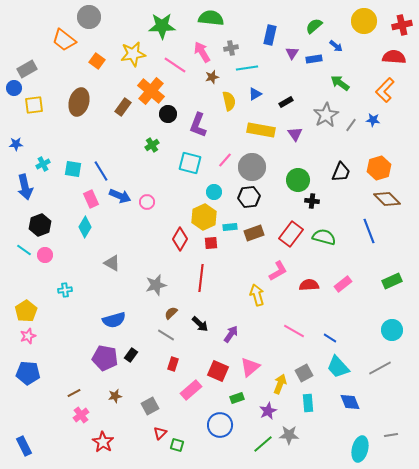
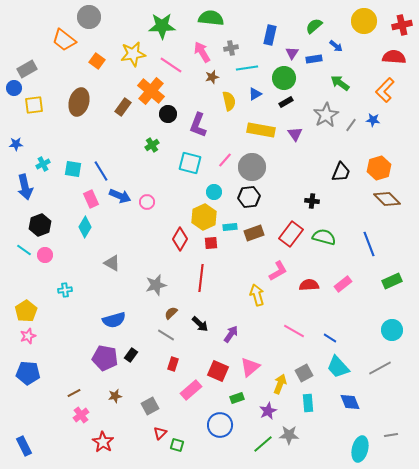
pink line at (175, 65): moved 4 px left
green circle at (298, 180): moved 14 px left, 102 px up
blue line at (369, 231): moved 13 px down
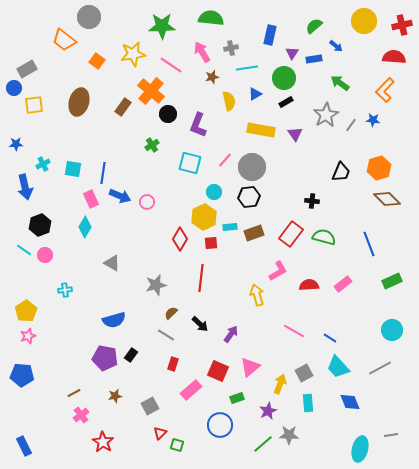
blue line at (101, 171): moved 2 px right, 2 px down; rotated 40 degrees clockwise
blue pentagon at (28, 373): moved 6 px left, 2 px down
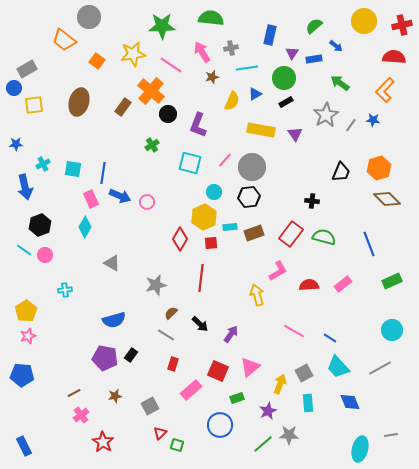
yellow semicircle at (229, 101): moved 3 px right; rotated 36 degrees clockwise
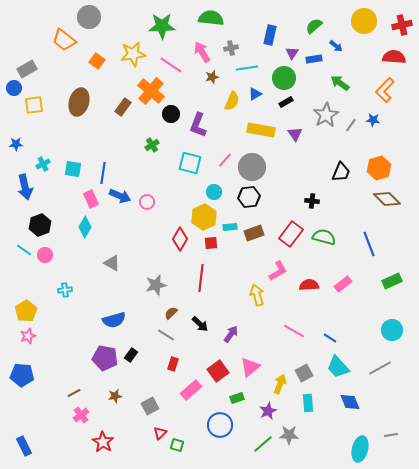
black circle at (168, 114): moved 3 px right
red square at (218, 371): rotated 30 degrees clockwise
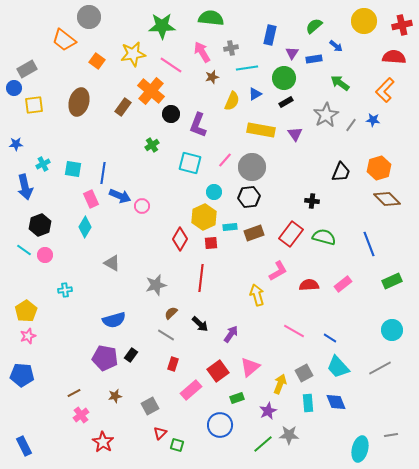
pink circle at (147, 202): moved 5 px left, 4 px down
blue diamond at (350, 402): moved 14 px left
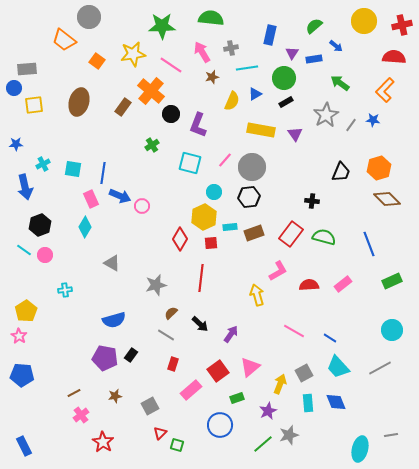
gray rectangle at (27, 69): rotated 24 degrees clockwise
pink star at (28, 336): moved 9 px left; rotated 21 degrees counterclockwise
gray star at (289, 435): rotated 18 degrees counterclockwise
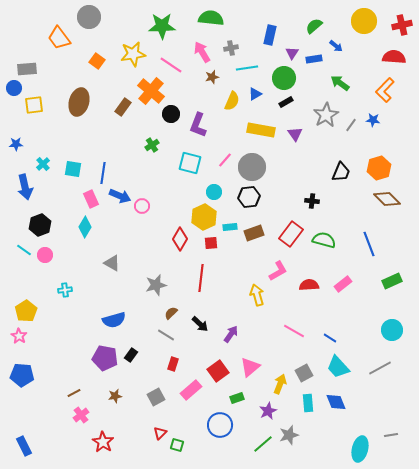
orange trapezoid at (64, 40): moved 5 px left, 2 px up; rotated 15 degrees clockwise
cyan cross at (43, 164): rotated 16 degrees counterclockwise
green semicircle at (324, 237): moved 3 px down
gray square at (150, 406): moved 6 px right, 9 px up
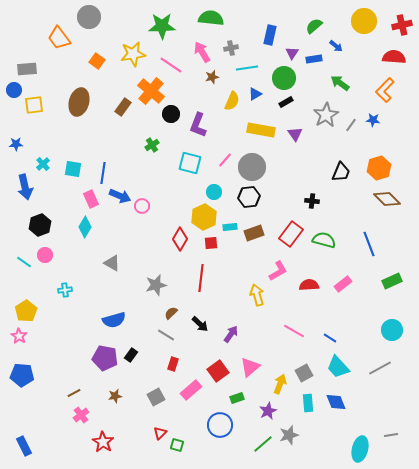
blue circle at (14, 88): moved 2 px down
cyan line at (24, 250): moved 12 px down
